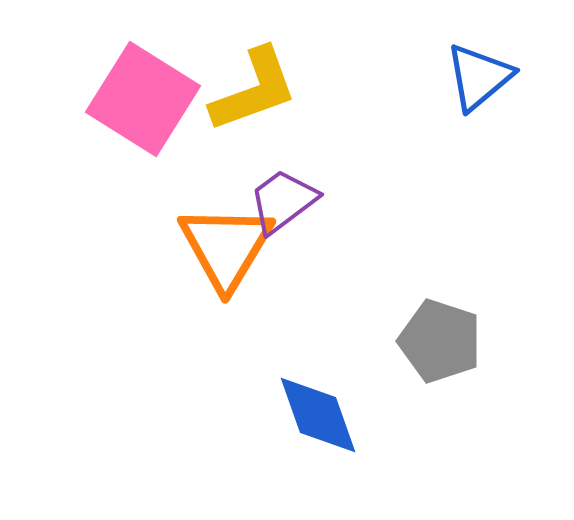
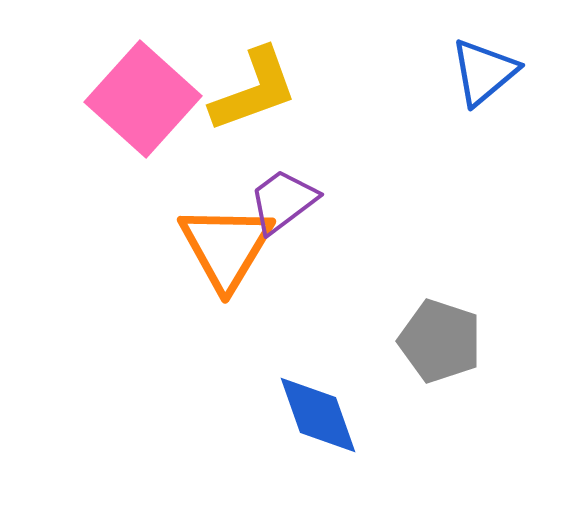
blue triangle: moved 5 px right, 5 px up
pink square: rotated 10 degrees clockwise
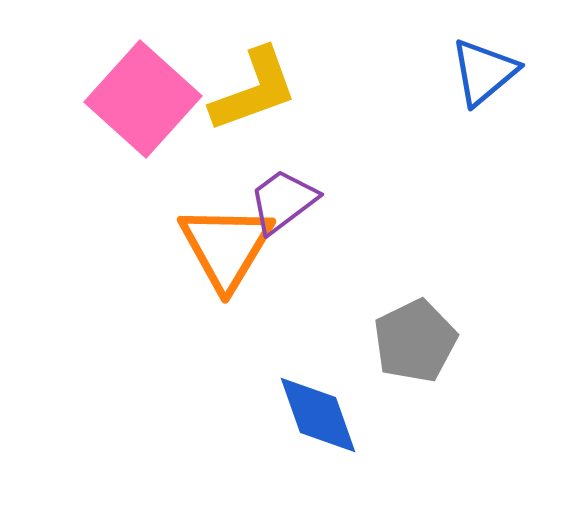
gray pentagon: moved 25 px left; rotated 28 degrees clockwise
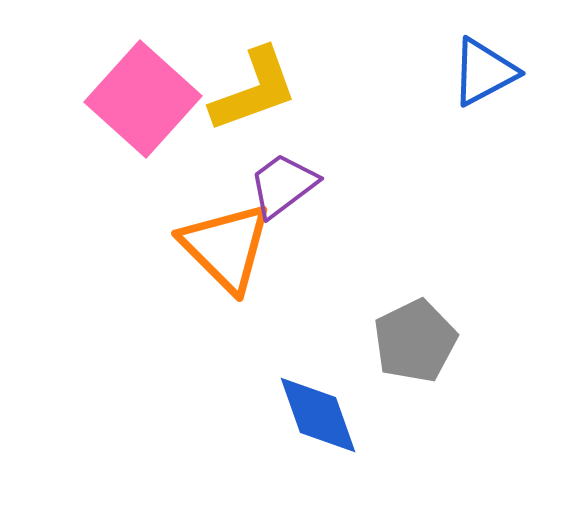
blue triangle: rotated 12 degrees clockwise
purple trapezoid: moved 16 px up
orange triangle: rotated 16 degrees counterclockwise
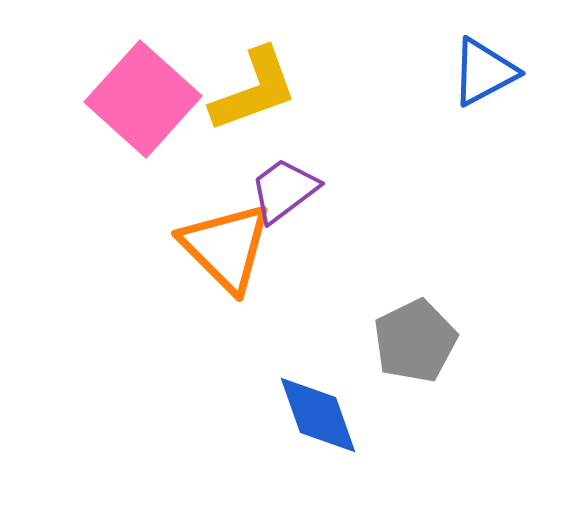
purple trapezoid: moved 1 px right, 5 px down
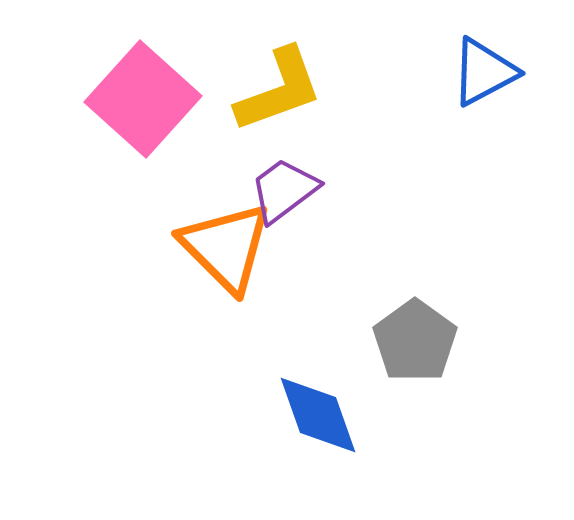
yellow L-shape: moved 25 px right
gray pentagon: rotated 10 degrees counterclockwise
